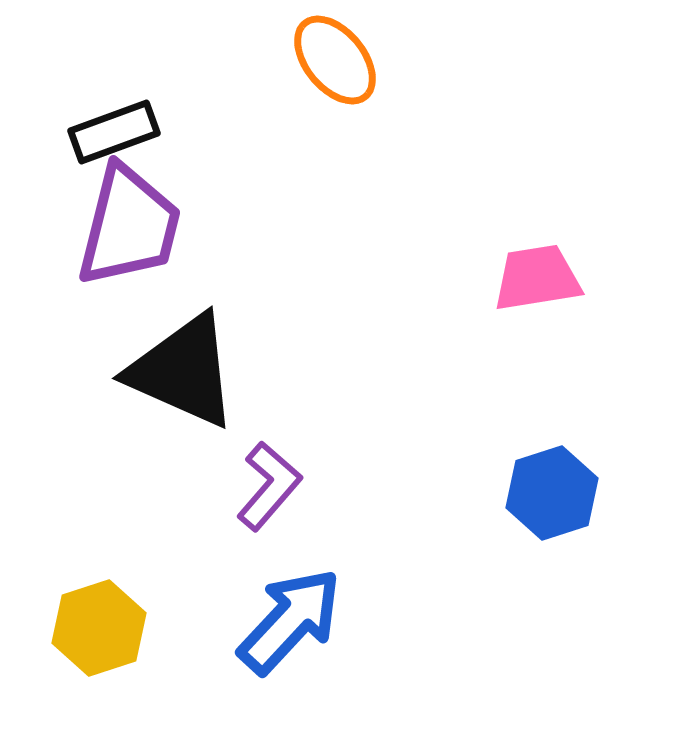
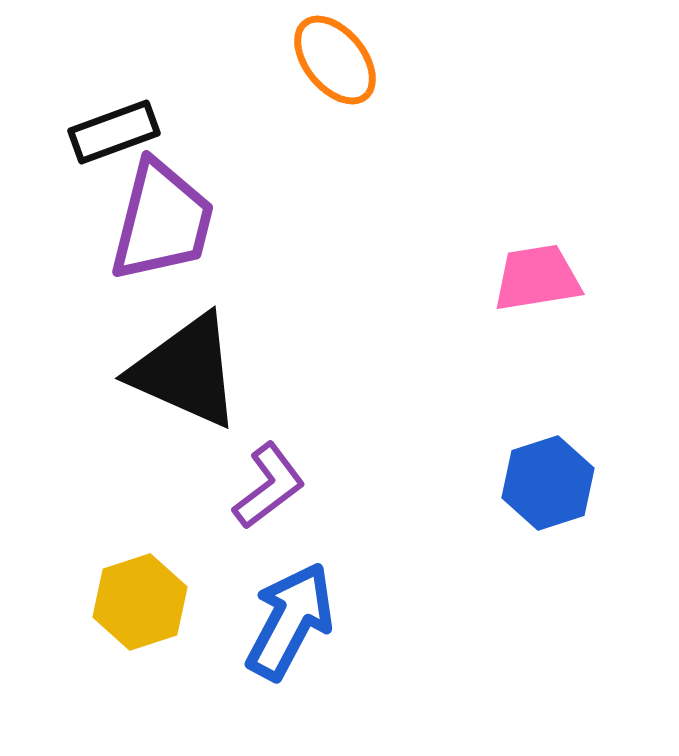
purple trapezoid: moved 33 px right, 5 px up
black triangle: moved 3 px right
purple L-shape: rotated 12 degrees clockwise
blue hexagon: moved 4 px left, 10 px up
blue arrow: rotated 15 degrees counterclockwise
yellow hexagon: moved 41 px right, 26 px up
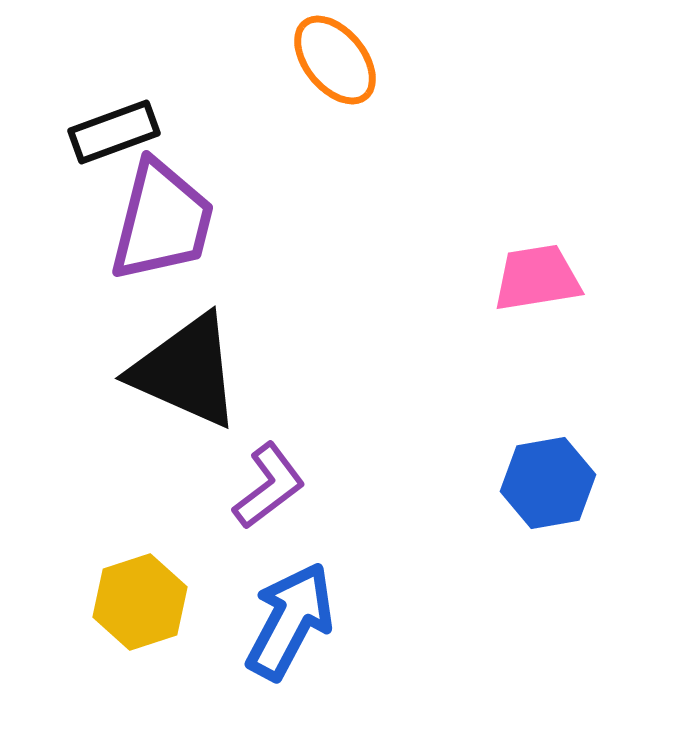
blue hexagon: rotated 8 degrees clockwise
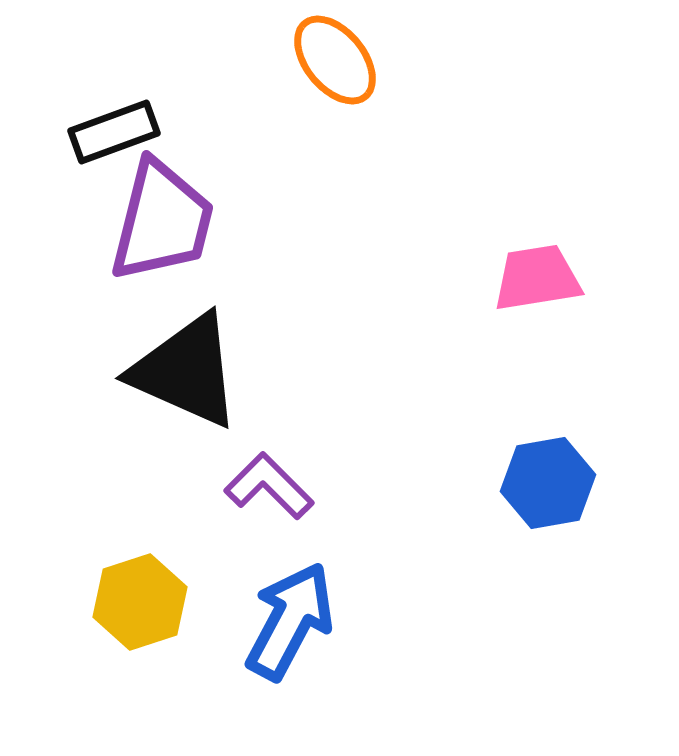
purple L-shape: rotated 98 degrees counterclockwise
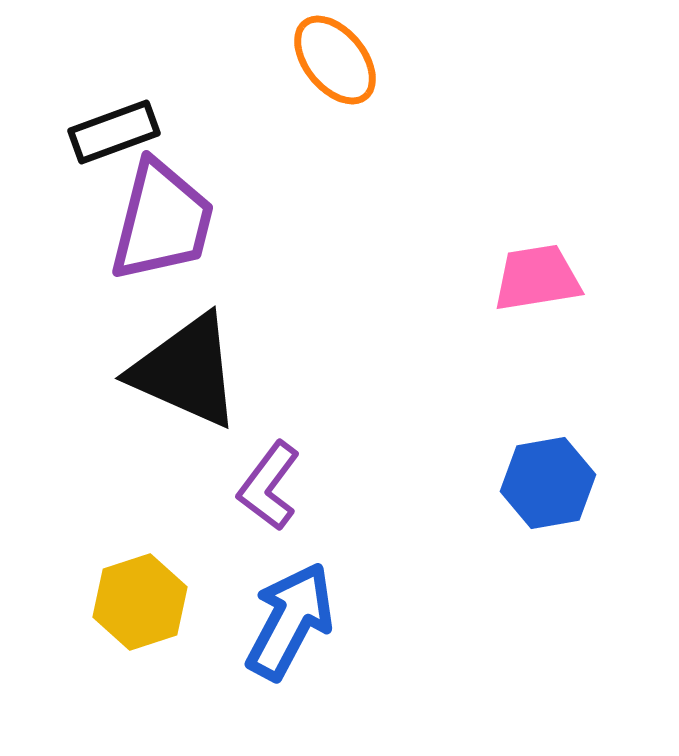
purple L-shape: rotated 98 degrees counterclockwise
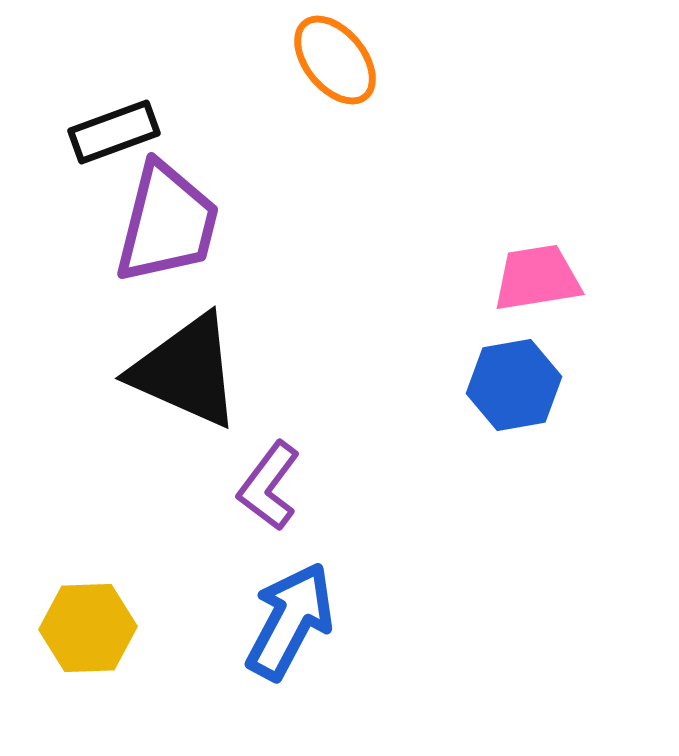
purple trapezoid: moved 5 px right, 2 px down
blue hexagon: moved 34 px left, 98 px up
yellow hexagon: moved 52 px left, 26 px down; rotated 16 degrees clockwise
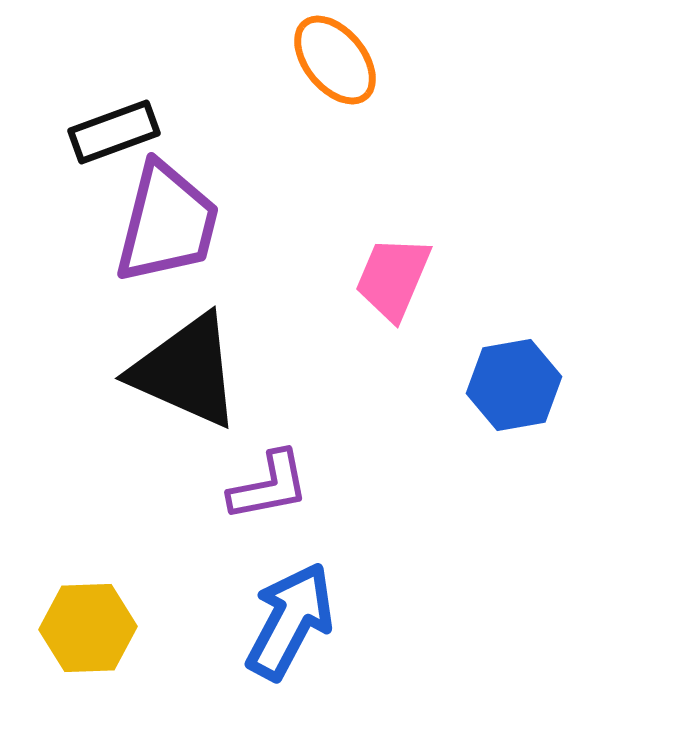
pink trapezoid: moved 144 px left; rotated 58 degrees counterclockwise
purple L-shape: rotated 138 degrees counterclockwise
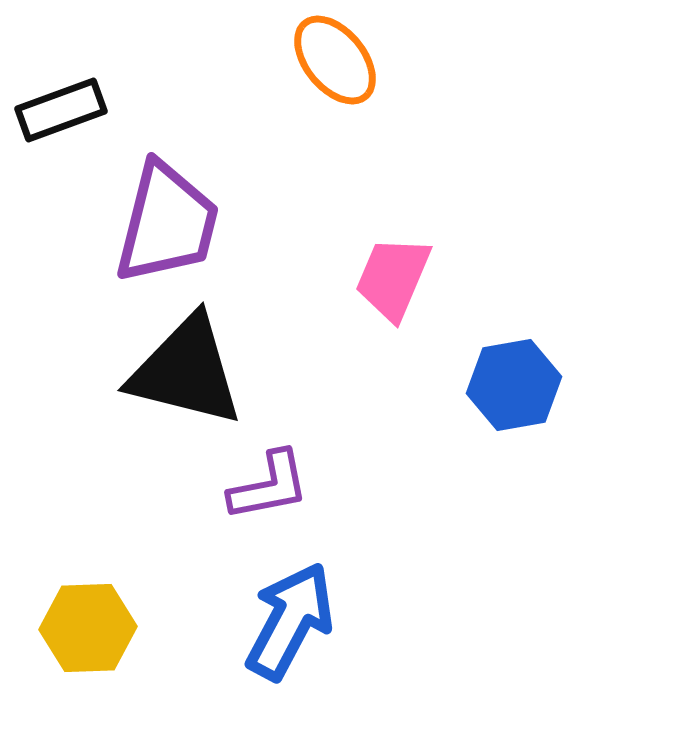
black rectangle: moved 53 px left, 22 px up
black triangle: rotated 10 degrees counterclockwise
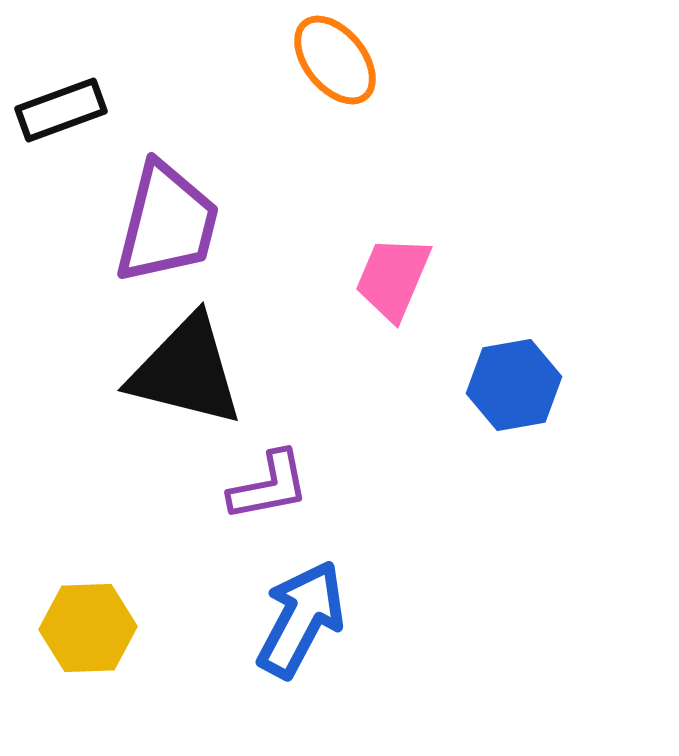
blue arrow: moved 11 px right, 2 px up
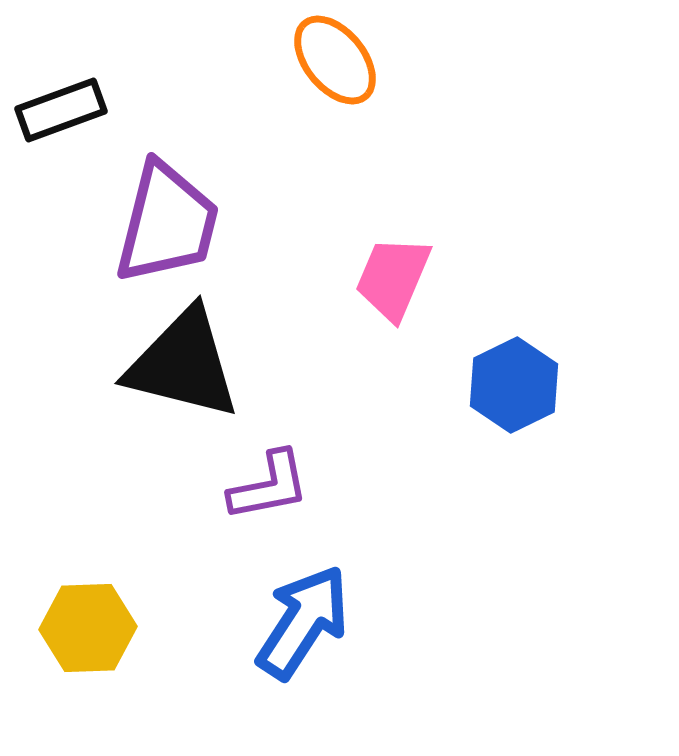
black triangle: moved 3 px left, 7 px up
blue hexagon: rotated 16 degrees counterclockwise
blue arrow: moved 2 px right, 3 px down; rotated 5 degrees clockwise
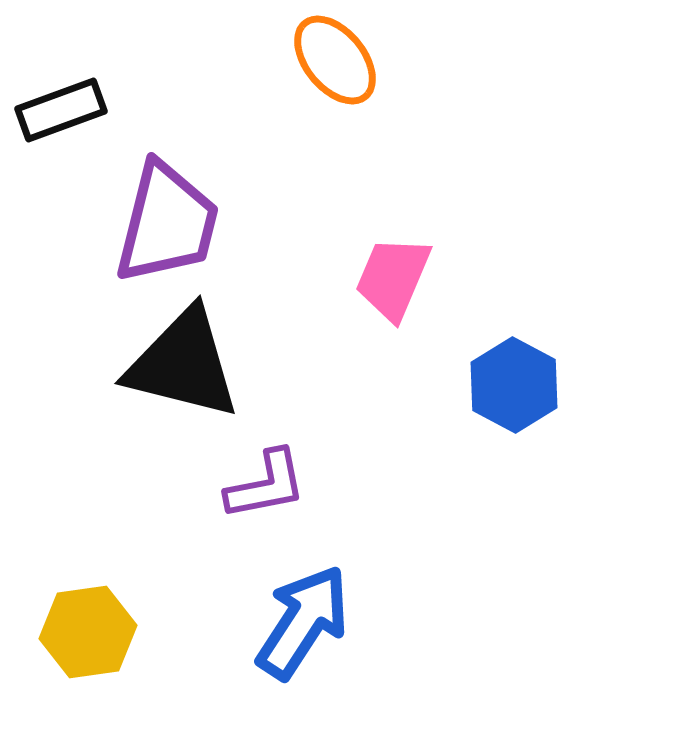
blue hexagon: rotated 6 degrees counterclockwise
purple L-shape: moved 3 px left, 1 px up
yellow hexagon: moved 4 px down; rotated 6 degrees counterclockwise
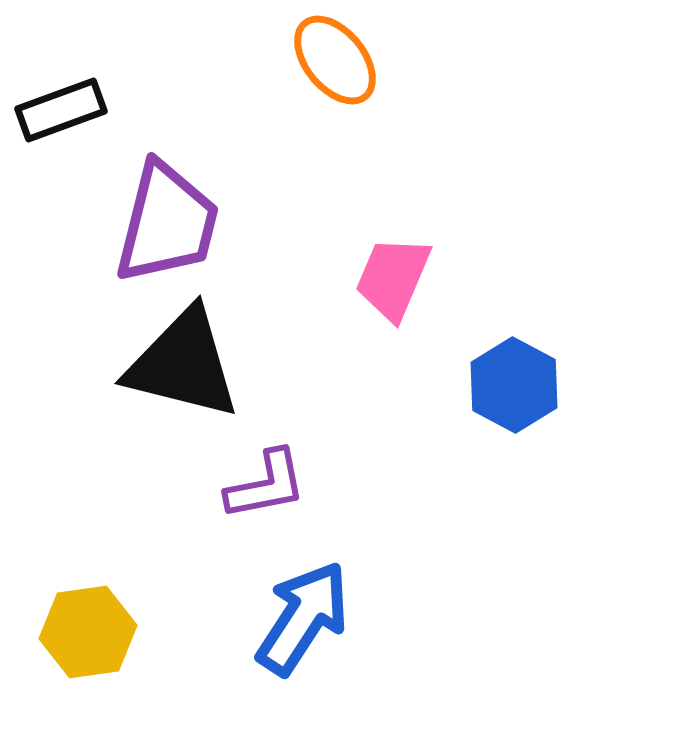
blue arrow: moved 4 px up
